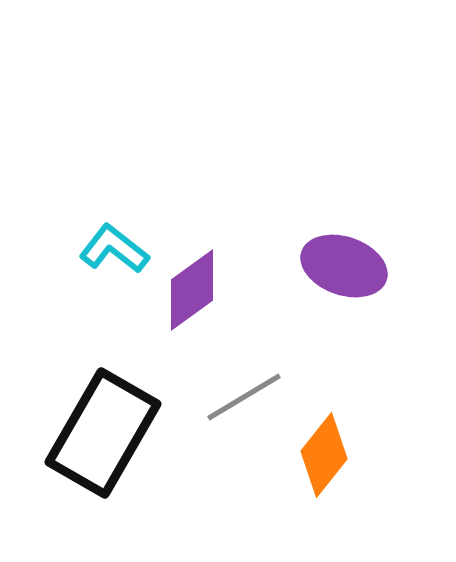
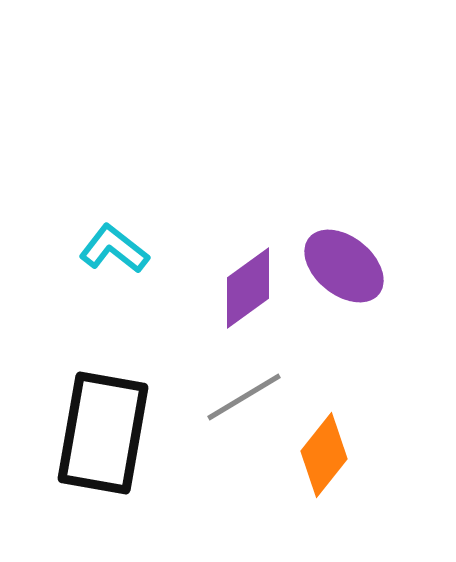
purple ellipse: rotated 20 degrees clockwise
purple diamond: moved 56 px right, 2 px up
black rectangle: rotated 20 degrees counterclockwise
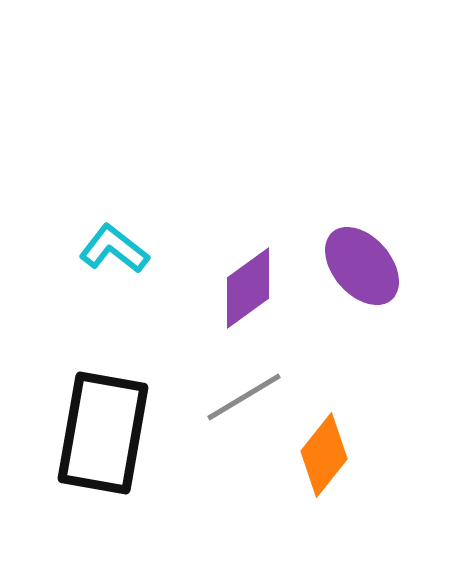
purple ellipse: moved 18 px right; rotated 10 degrees clockwise
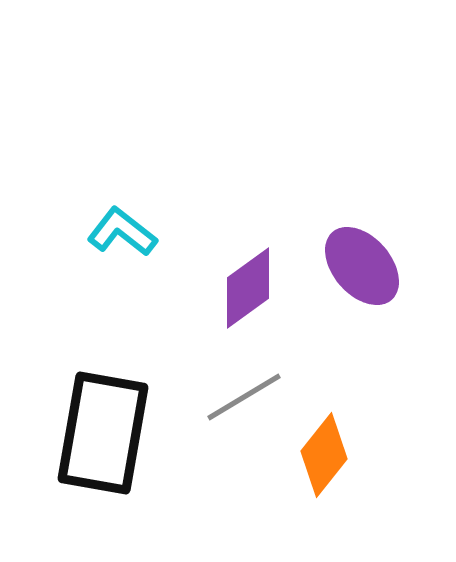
cyan L-shape: moved 8 px right, 17 px up
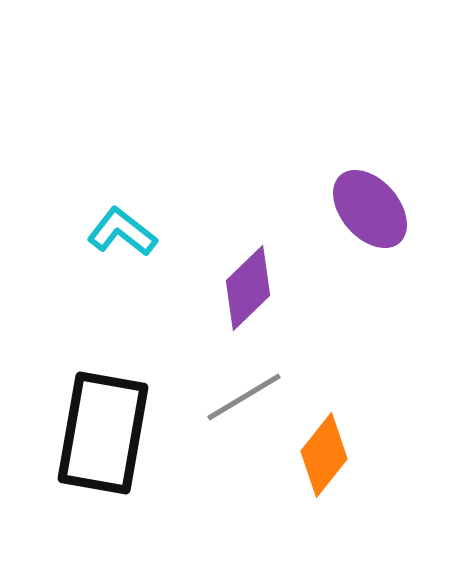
purple ellipse: moved 8 px right, 57 px up
purple diamond: rotated 8 degrees counterclockwise
